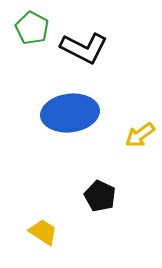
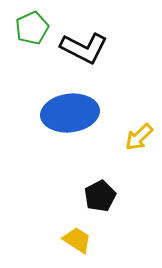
green pentagon: rotated 20 degrees clockwise
yellow arrow: moved 1 px left, 2 px down; rotated 8 degrees counterclockwise
black pentagon: rotated 20 degrees clockwise
yellow trapezoid: moved 34 px right, 8 px down
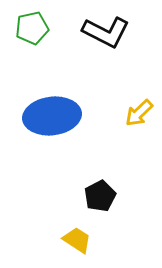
green pentagon: rotated 12 degrees clockwise
black L-shape: moved 22 px right, 16 px up
blue ellipse: moved 18 px left, 3 px down
yellow arrow: moved 24 px up
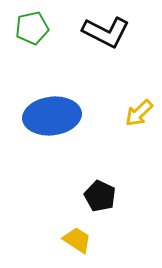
black pentagon: rotated 20 degrees counterclockwise
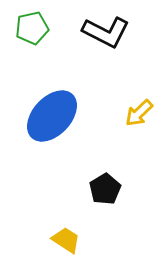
blue ellipse: rotated 40 degrees counterclockwise
black pentagon: moved 5 px right, 7 px up; rotated 16 degrees clockwise
yellow trapezoid: moved 11 px left
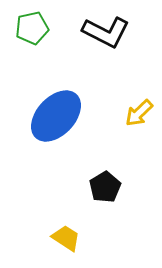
blue ellipse: moved 4 px right
black pentagon: moved 2 px up
yellow trapezoid: moved 2 px up
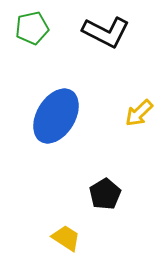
blue ellipse: rotated 12 degrees counterclockwise
black pentagon: moved 7 px down
